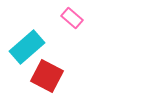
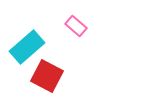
pink rectangle: moved 4 px right, 8 px down
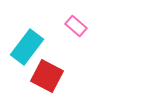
cyan rectangle: rotated 12 degrees counterclockwise
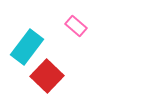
red square: rotated 16 degrees clockwise
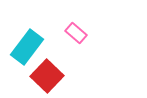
pink rectangle: moved 7 px down
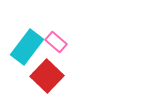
pink rectangle: moved 20 px left, 9 px down
